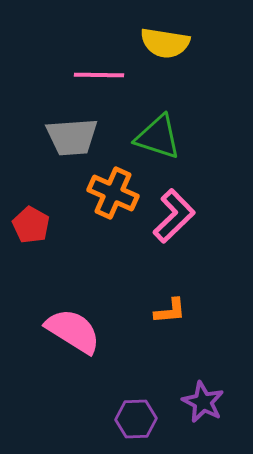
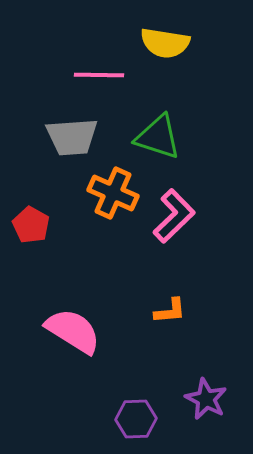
purple star: moved 3 px right, 3 px up
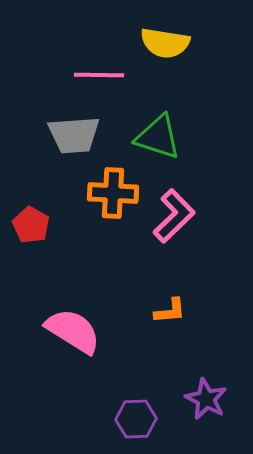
gray trapezoid: moved 2 px right, 2 px up
orange cross: rotated 21 degrees counterclockwise
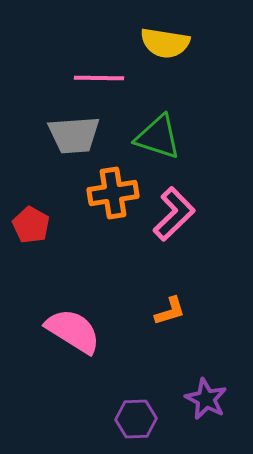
pink line: moved 3 px down
orange cross: rotated 12 degrees counterclockwise
pink L-shape: moved 2 px up
orange L-shape: rotated 12 degrees counterclockwise
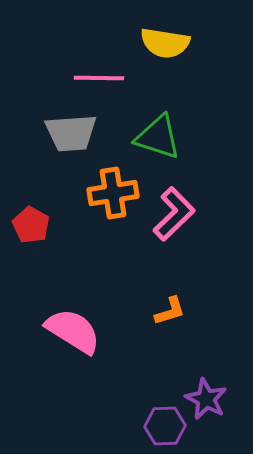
gray trapezoid: moved 3 px left, 2 px up
purple hexagon: moved 29 px right, 7 px down
